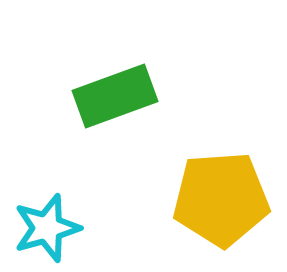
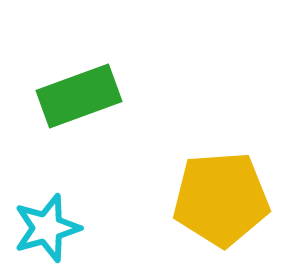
green rectangle: moved 36 px left
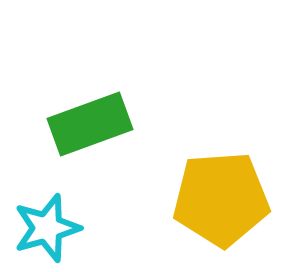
green rectangle: moved 11 px right, 28 px down
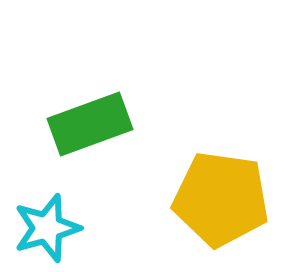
yellow pentagon: rotated 12 degrees clockwise
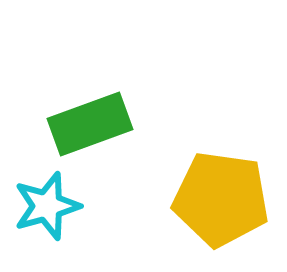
cyan star: moved 22 px up
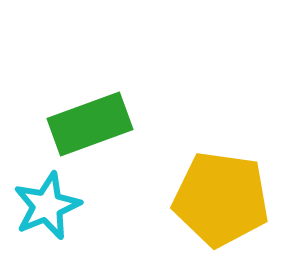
cyan star: rotated 6 degrees counterclockwise
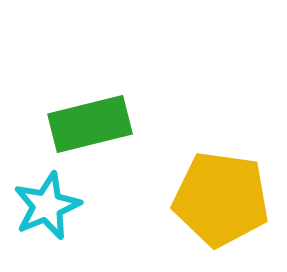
green rectangle: rotated 6 degrees clockwise
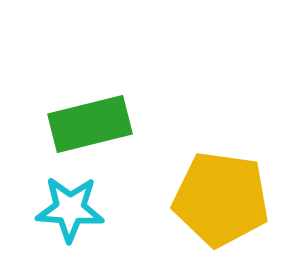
cyan star: moved 23 px right, 3 px down; rotated 26 degrees clockwise
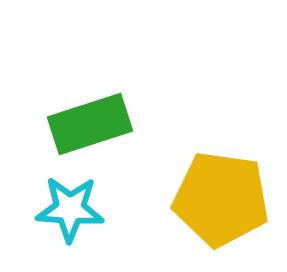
green rectangle: rotated 4 degrees counterclockwise
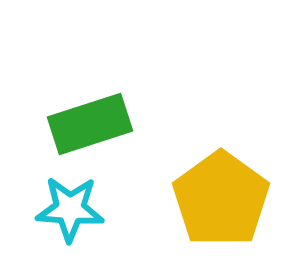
yellow pentagon: rotated 28 degrees clockwise
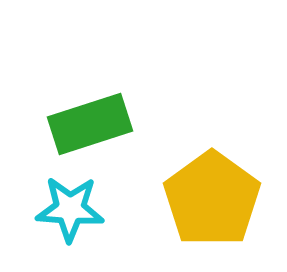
yellow pentagon: moved 9 px left
